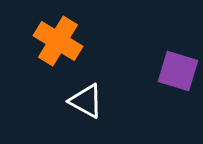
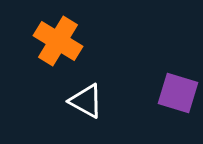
purple square: moved 22 px down
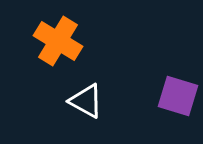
purple square: moved 3 px down
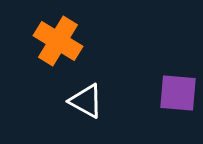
purple square: moved 3 px up; rotated 12 degrees counterclockwise
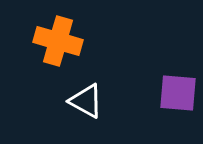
orange cross: rotated 15 degrees counterclockwise
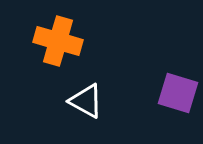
purple square: rotated 12 degrees clockwise
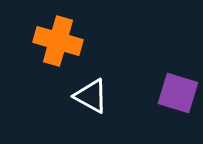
white triangle: moved 5 px right, 5 px up
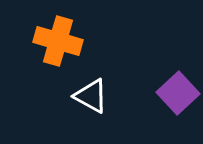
purple square: rotated 30 degrees clockwise
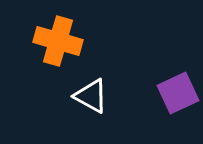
purple square: rotated 18 degrees clockwise
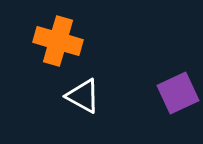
white triangle: moved 8 px left
